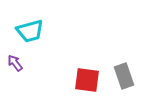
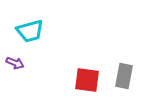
purple arrow: rotated 150 degrees clockwise
gray rectangle: rotated 30 degrees clockwise
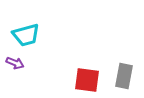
cyan trapezoid: moved 4 px left, 4 px down
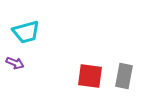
cyan trapezoid: moved 3 px up
red square: moved 3 px right, 4 px up
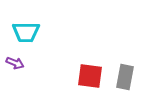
cyan trapezoid: rotated 16 degrees clockwise
gray rectangle: moved 1 px right, 1 px down
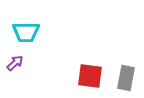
purple arrow: rotated 66 degrees counterclockwise
gray rectangle: moved 1 px right, 1 px down
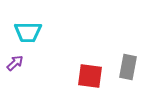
cyan trapezoid: moved 2 px right
gray rectangle: moved 2 px right, 11 px up
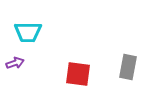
purple arrow: rotated 24 degrees clockwise
red square: moved 12 px left, 2 px up
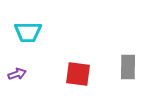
purple arrow: moved 2 px right, 11 px down
gray rectangle: rotated 10 degrees counterclockwise
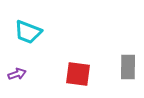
cyan trapezoid: rotated 20 degrees clockwise
